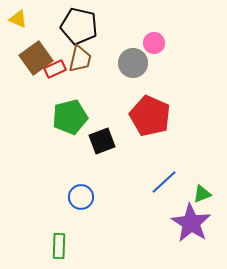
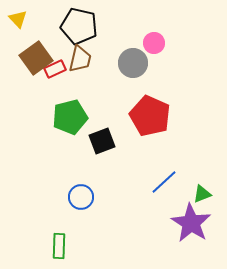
yellow triangle: rotated 24 degrees clockwise
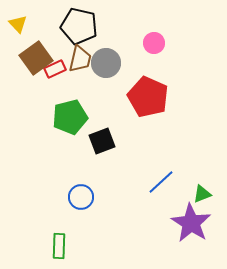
yellow triangle: moved 5 px down
gray circle: moved 27 px left
red pentagon: moved 2 px left, 19 px up
blue line: moved 3 px left
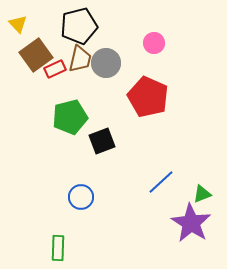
black pentagon: rotated 27 degrees counterclockwise
brown square: moved 3 px up
green rectangle: moved 1 px left, 2 px down
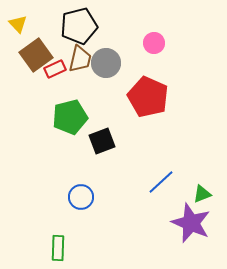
purple star: rotated 9 degrees counterclockwise
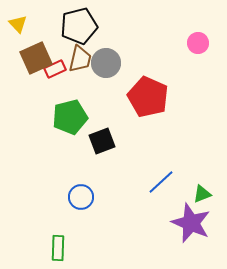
pink circle: moved 44 px right
brown square: moved 3 px down; rotated 12 degrees clockwise
